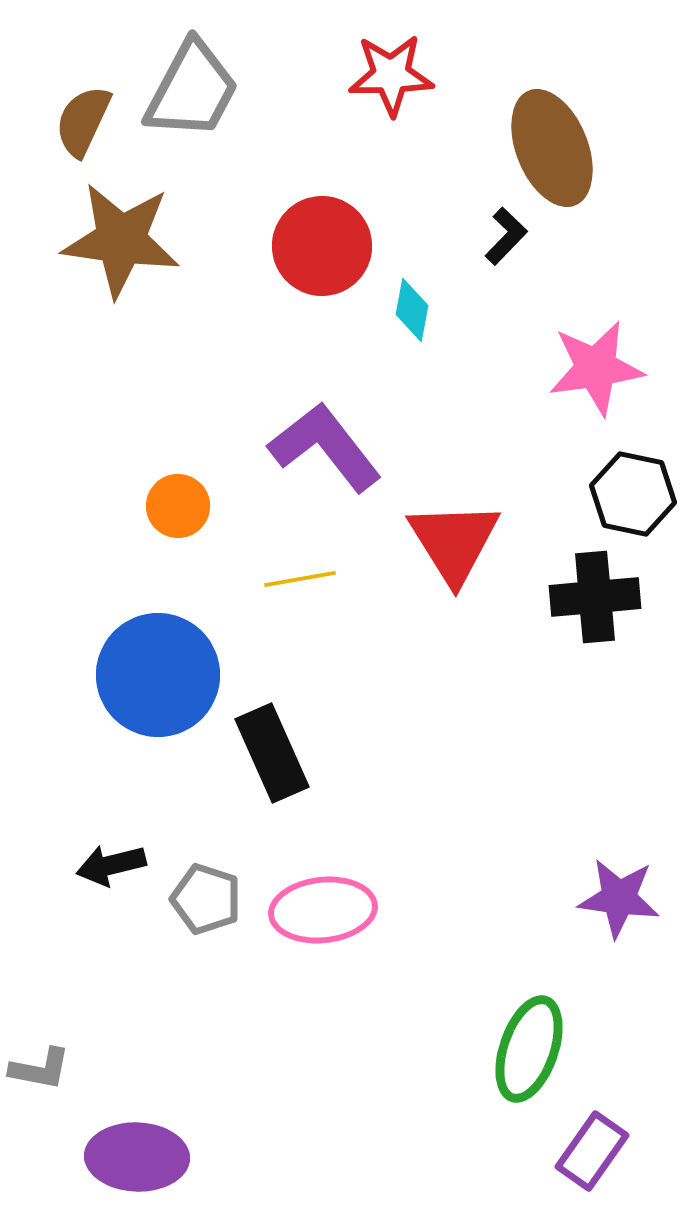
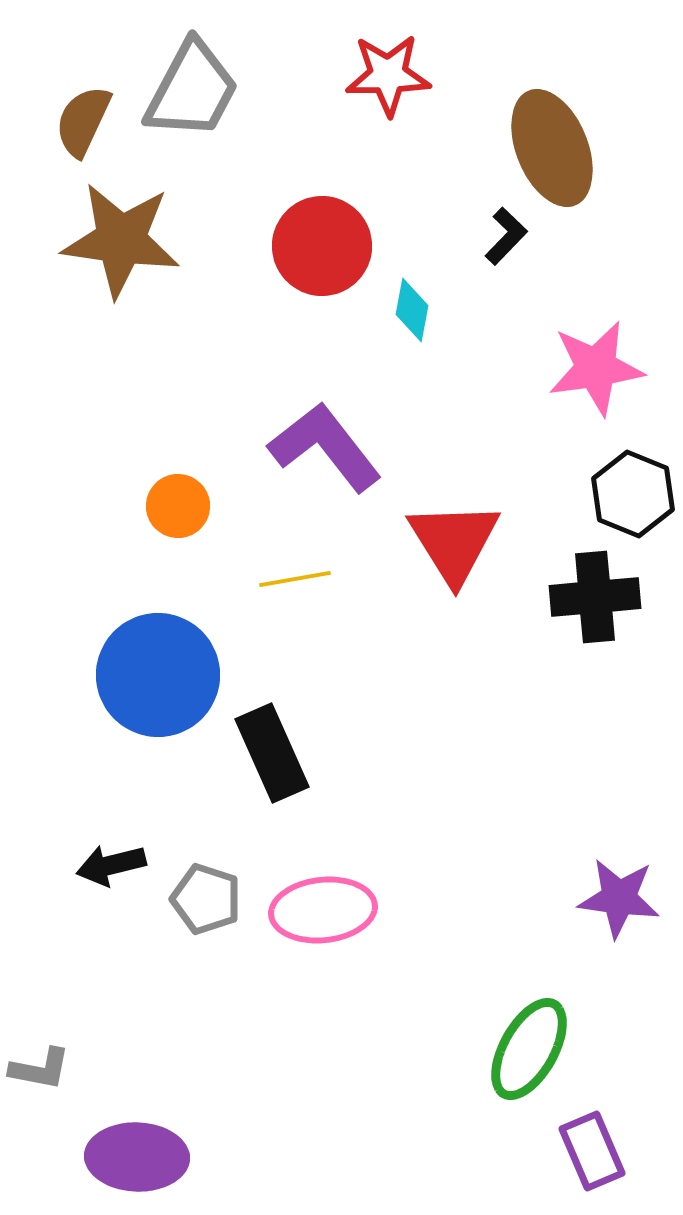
red star: moved 3 px left
black hexagon: rotated 10 degrees clockwise
yellow line: moved 5 px left
green ellipse: rotated 10 degrees clockwise
purple rectangle: rotated 58 degrees counterclockwise
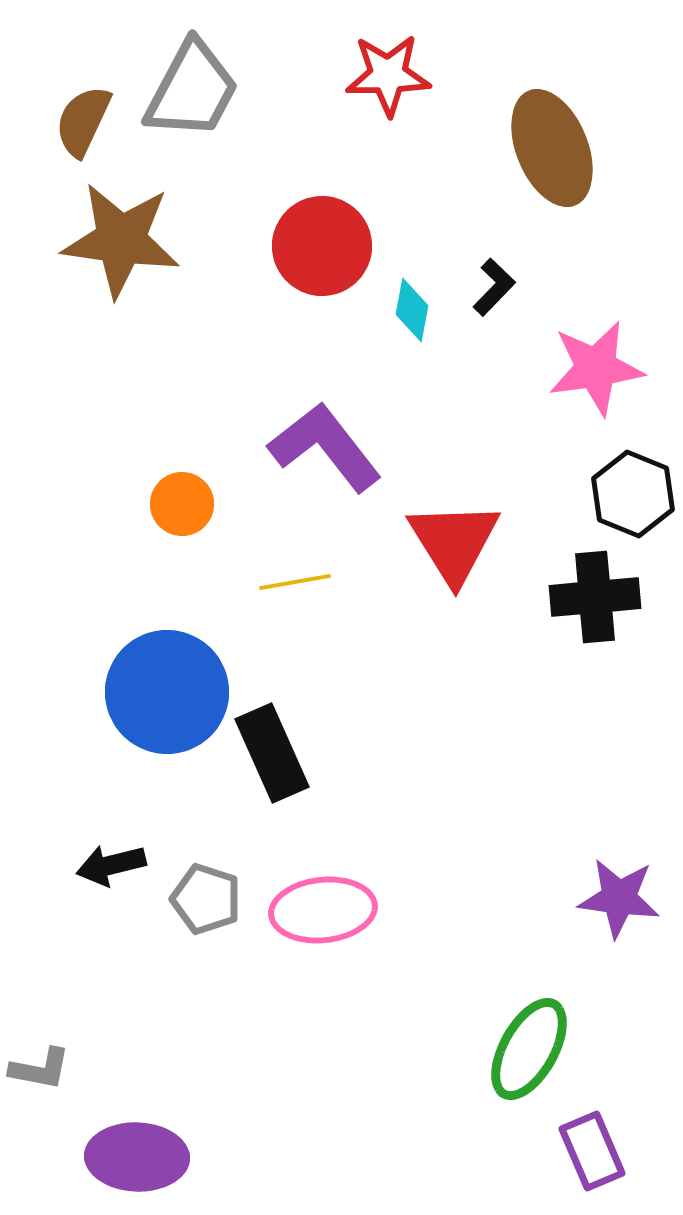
black L-shape: moved 12 px left, 51 px down
orange circle: moved 4 px right, 2 px up
yellow line: moved 3 px down
blue circle: moved 9 px right, 17 px down
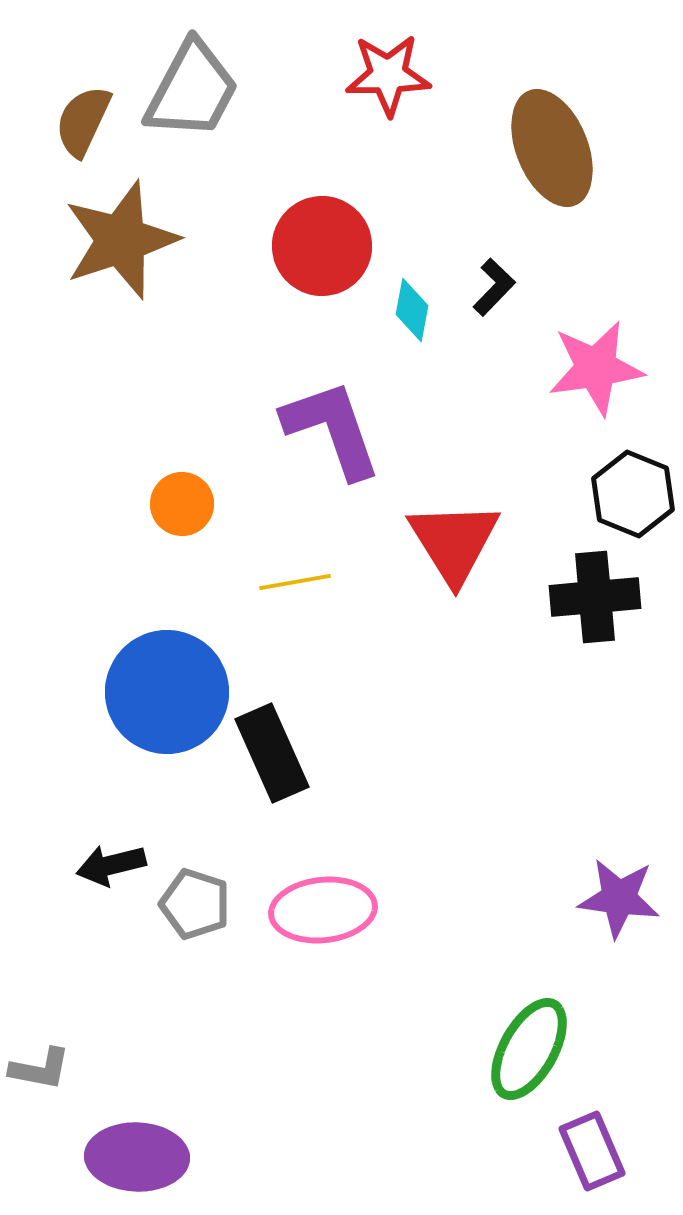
brown star: rotated 26 degrees counterclockwise
purple L-shape: moved 7 px right, 18 px up; rotated 19 degrees clockwise
gray pentagon: moved 11 px left, 5 px down
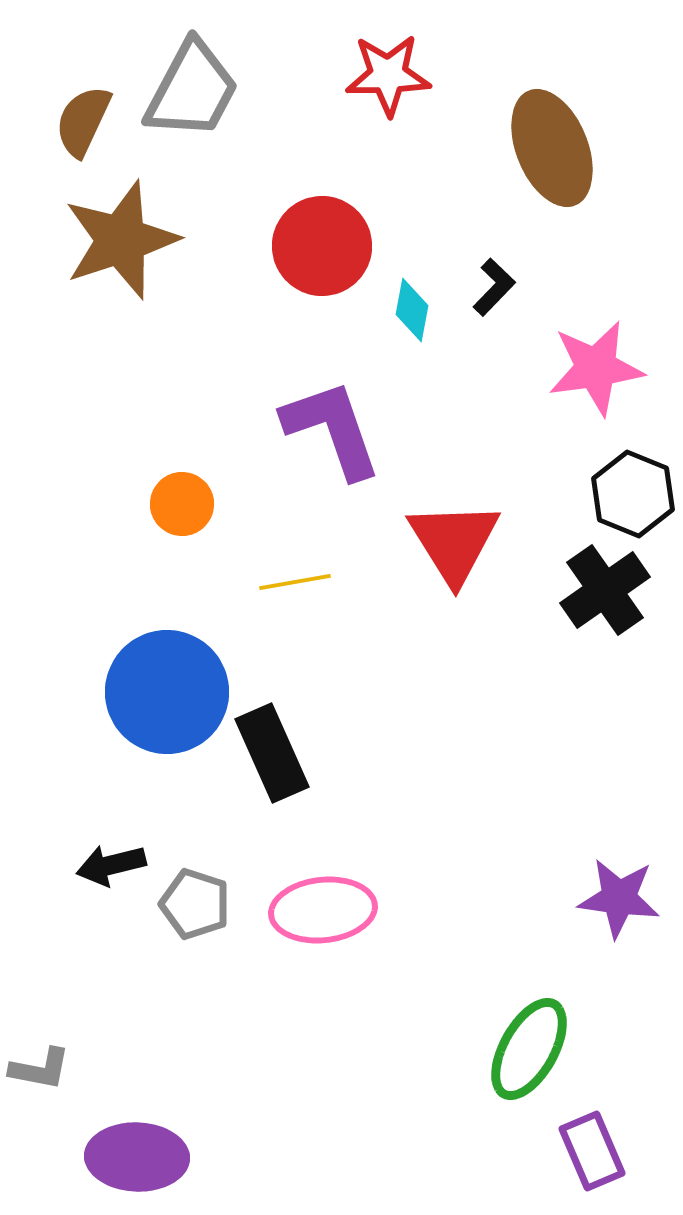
black cross: moved 10 px right, 7 px up; rotated 30 degrees counterclockwise
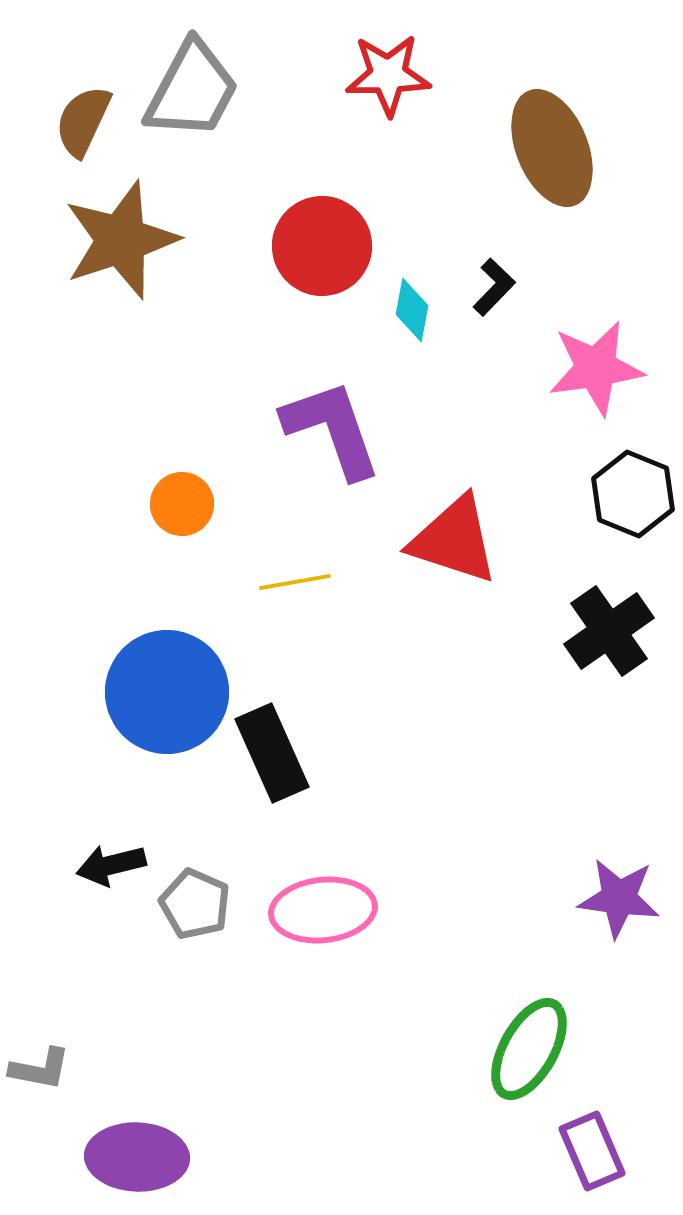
red triangle: moved 2 px up; rotated 40 degrees counterclockwise
black cross: moved 4 px right, 41 px down
gray pentagon: rotated 6 degrees clockwise
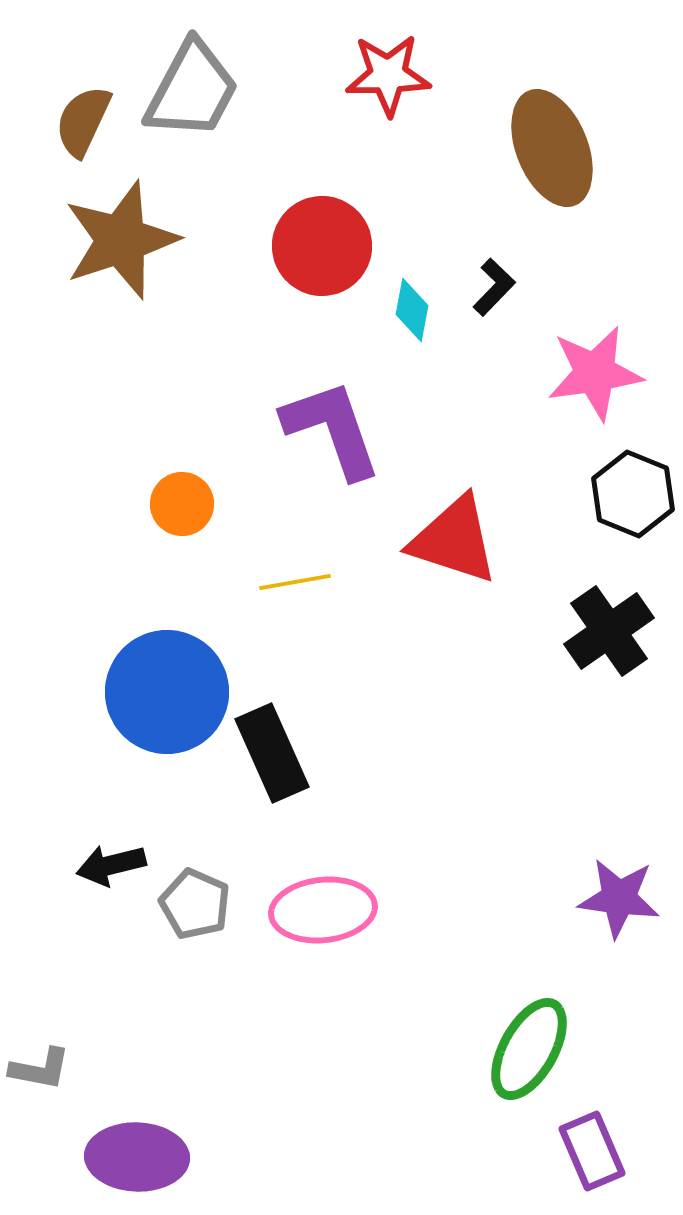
pink star: moved 1 px left, 5 px down
